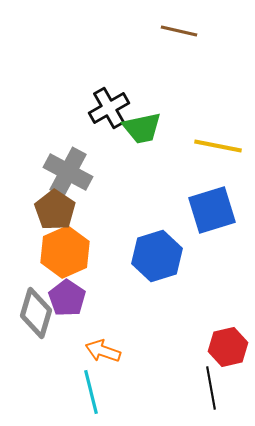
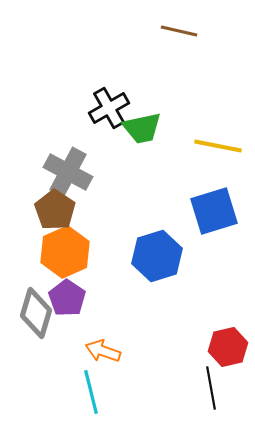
blue square: moved 2 px right, 1 px down
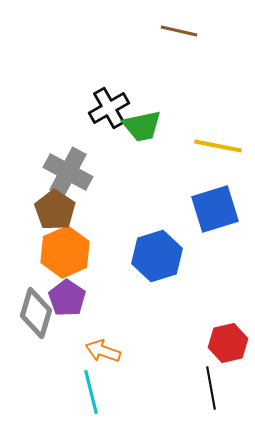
green trapezoid: moved 2 px up
blue square: moved 1 px right, 2 px up
red hexagon: moved 4 px up
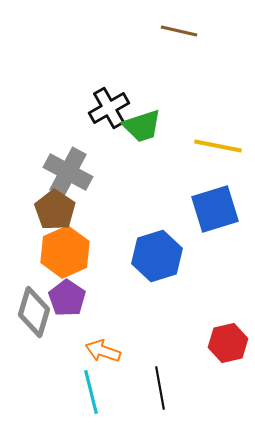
green trapezoid: rotated 6 degrees counterclockwise
gray diamond: moved 2 px left, 1 px up
black line: moved 51 px left
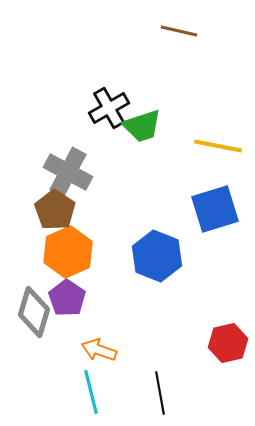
orange hexagon: moved 3 px right
blue hexagon: rotated 21 degrees counterclockwise
orange arrow: moved 4 px left, 1 px up
black line: moved 5 px down
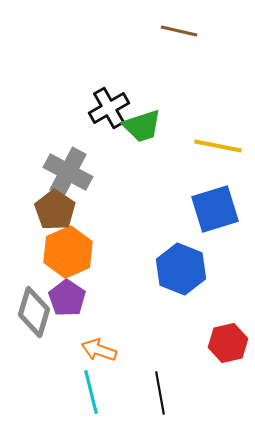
blue hexagon: moved 24 px right, 13 px down
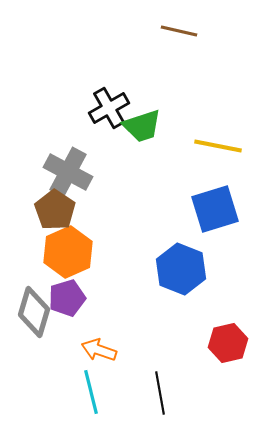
purple pentagon: rotated 21 degrees clockwise
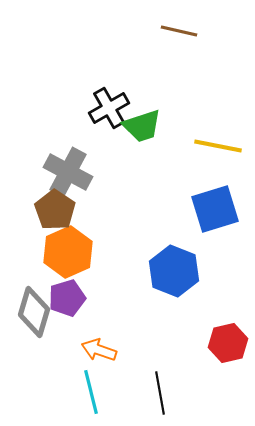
blue hexagon: moved 7 px left, 2 px down
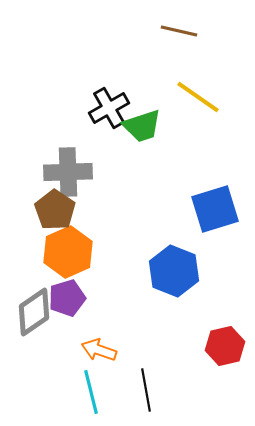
yellow line: moved 20 px left, 49 px up; rotated 24 degrees clockwise
gray cross: rotated 30 degrees counterclockwise
gray diamond: rotated 39 degrees clockwise
red hexagon: moved 3 px left, 3 px down
black line: moved 14 px left, 3 px up
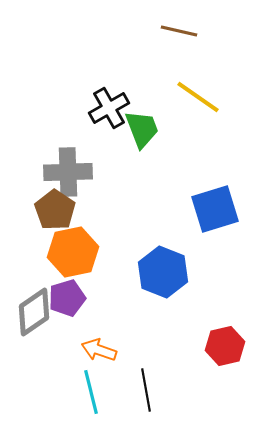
green trapezoid: moved 3 px down; rotated 93 degrees counterclockwise
orange hexagon: moved 5 px right; rotated 12 degrees clockwise
blue hexagon: moved 11 px left, 1 px down
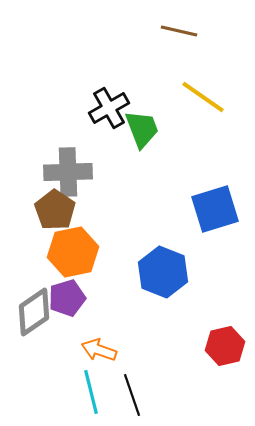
yellow line: moved 5 px right
black line: moved 14 px left, 5 px down; rotated 9 degrees counterclockwise
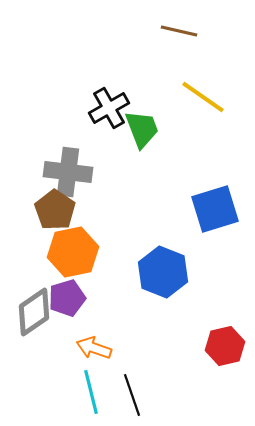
gray cross: rotated 9 degrees clockwise
orange arrow: moved 5 px left, 2 px up
